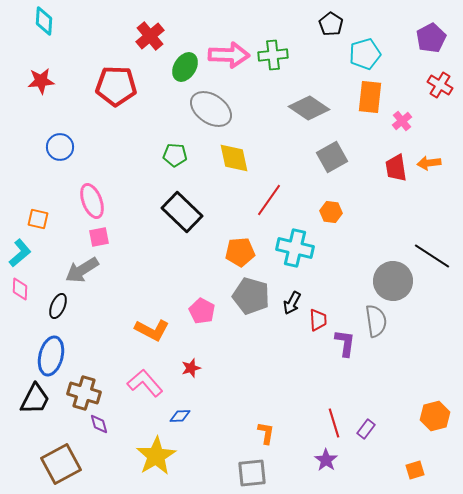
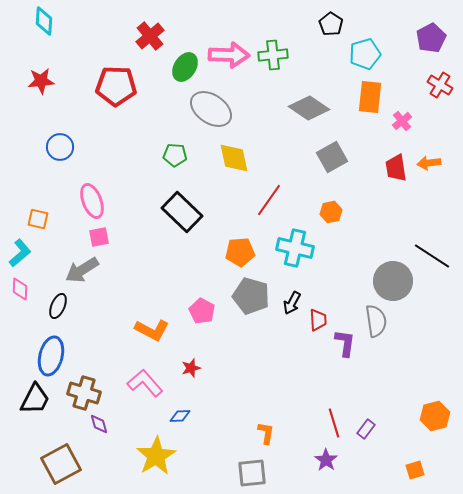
orange hexagon at (331, 212): rotated 20 degrees counterclockwise
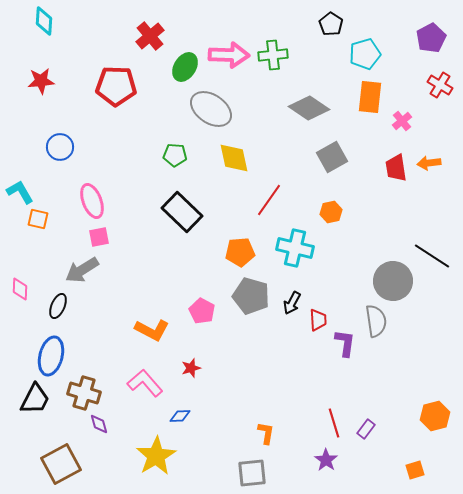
cyan L-shape at (20, 253): moved 61 px up; rotated 80 degrees counterclockwise
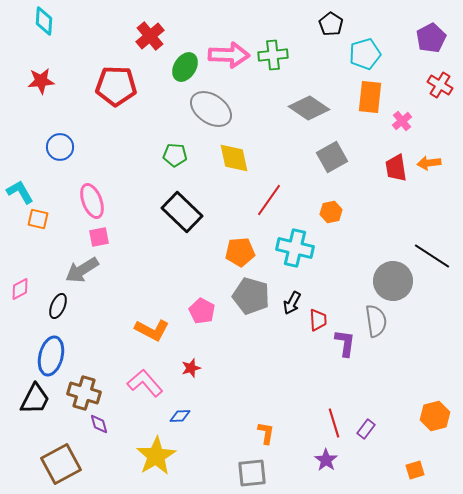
pink diamond at (20, 289): rotated 60 degrees clockwise
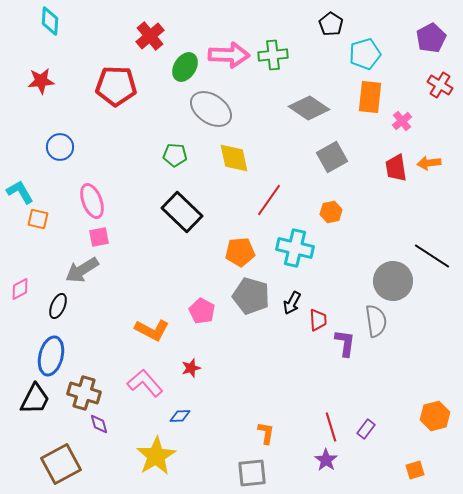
cyan diamond at (44, 21): moved 6 px right
red line at (334, 423): moved 3 px left, 4 px down
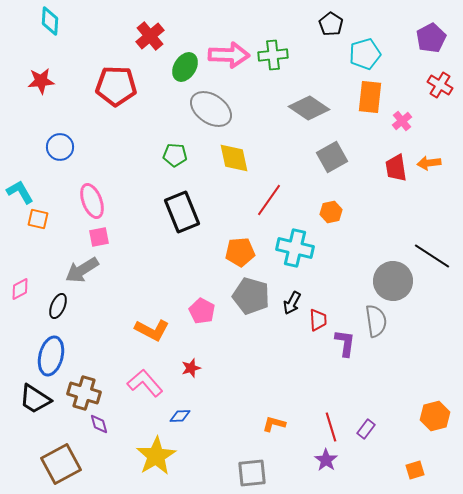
black rectangle at (182, 212): rotated 24 degrees clockwise
black trapezoid at (35, 399): rotated 96 degrees clockwise
orange L-shape at (266, 433): moved 8 px right, 9 px up; rotated 85 degrees counterclockwise
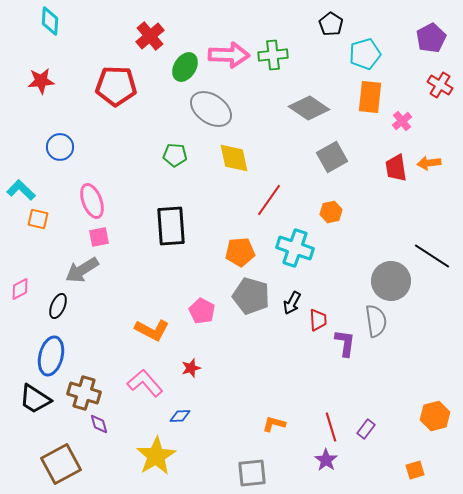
cyan L-shape at (20, 192): moved 1 px right, 2 px up; rotated 16 degrees counterclockwise
black rectangle at (182, 212): moved 11 px left, 14 px down; rotated 18 degrees clockwise
cyan cross at (295, 248): rotated 6 degrees clockwise
gray circle at (393, 281): moved 2 px left
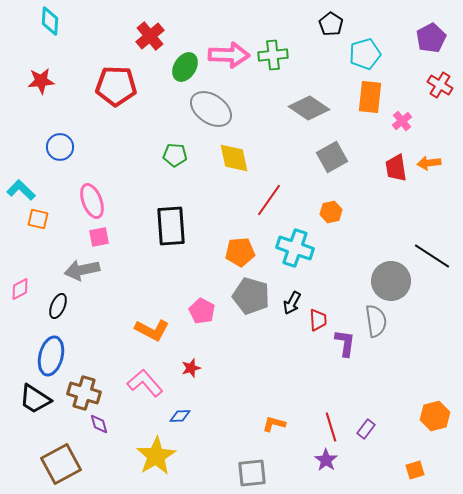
gray arrow at (82, 270): rotated 20 degrees clockwise
